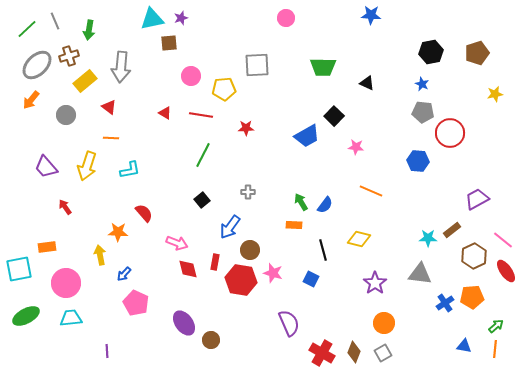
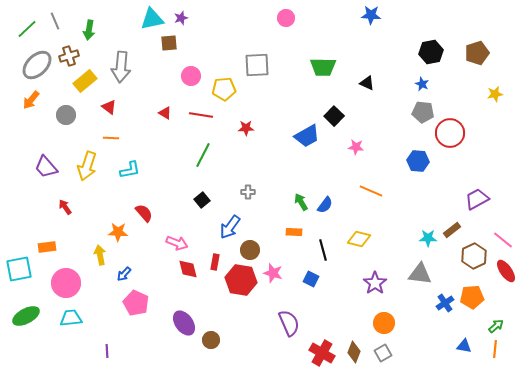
orange rectangle at (294, 225): moved 7 px down
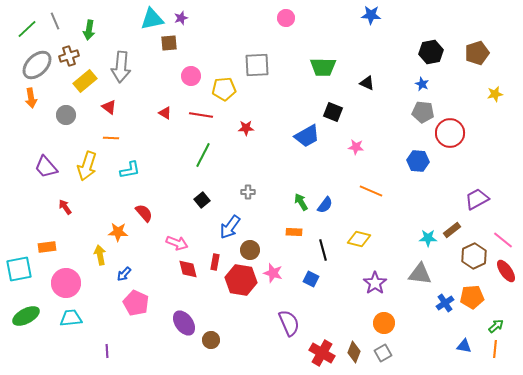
orange arrow at (31, 100): moved 2 px up; rotated 48 degrees counterclockwise
black square at (334, 116): moved 1 px left, 4 px up; rotated 24 degrees counterclockwise
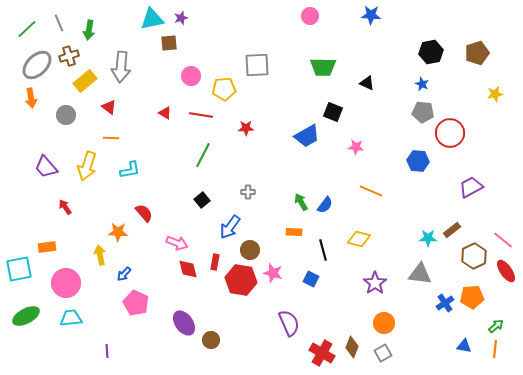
pink circle at (286, 18): moved 24 px right, 2 px up
gray line at (55, 21): moved 4 px right, 2 px down
purple trapezoid at (477, 199): moved 6 px left, 12 px up
brown diamond at (354, 352): moved 2 px left, 5 px up
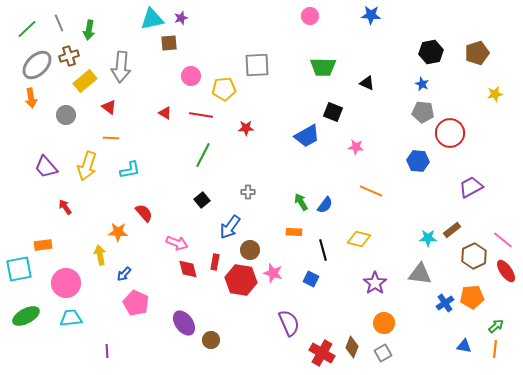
orange rectangle at (47, 247): moved 4 px left, 2 px up
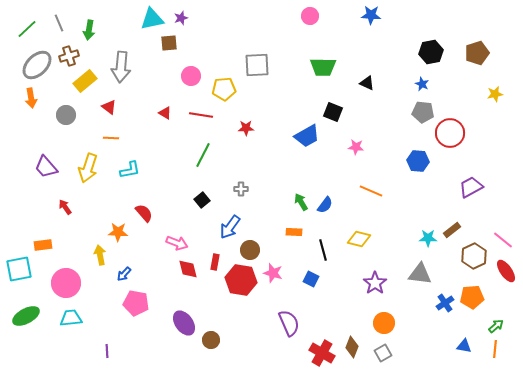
yellow arrow at (87, 166): moved 1 px right, 2 px down
gray cross at (248, 192): moved 7 px left, 3 px up
pink pentagon at (136, 303): rotated 15 degrees counterclockwise
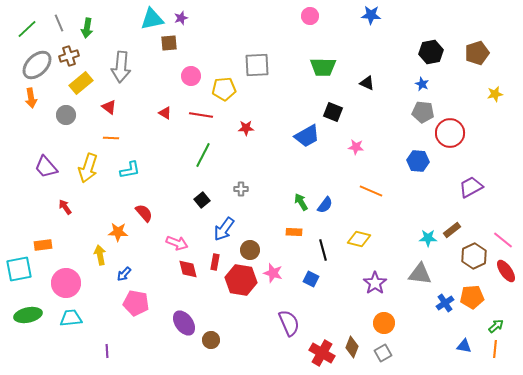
green arrow at (89, 30): moved 2 px left, 2 px up
yellow rectangle at (85, 81): moved 4 px left, 2 px down
blue arrow at (230, 227): moved 6 px left, 2 px down
green ellipse at (26, 316): moved 2 px right, 1 px up; rotated 16 degrees clockwise
